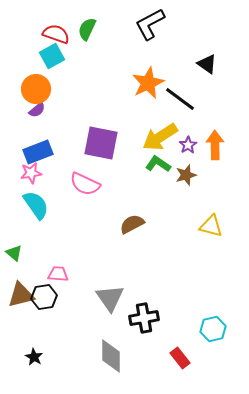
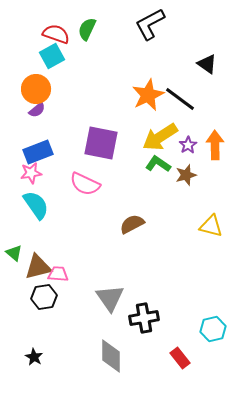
orange star: moved 12 px down
brown triangle: moved 17 px right, 28 px up
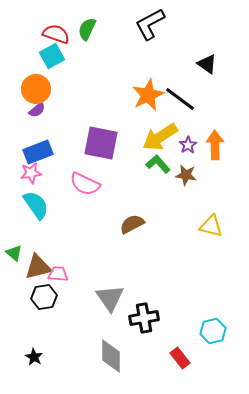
green L-shape: rotated 15 degrees clockwise
brown star: rotated 25 degrees clockwise
cyan hexagon: moved 2 px down
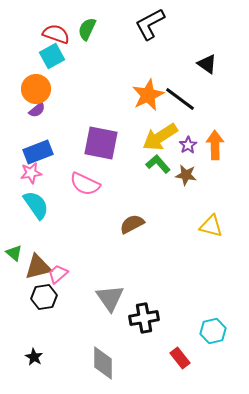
pink trapezoid: rotated 45 degrees counterclockwise
gray diamond: moved 8 px left, 7 px down
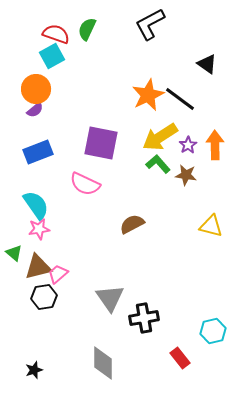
purple semicircle: moved 2 px left
pink star: moved 8 px right, 56 px down
black star: moved 13 px down; rotated 24 degrees clockwise
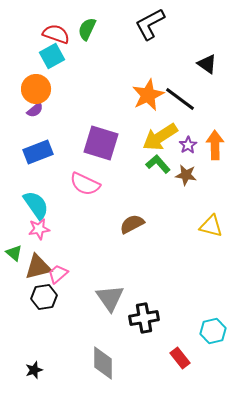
purple square: rotated 6 degrees clockwise
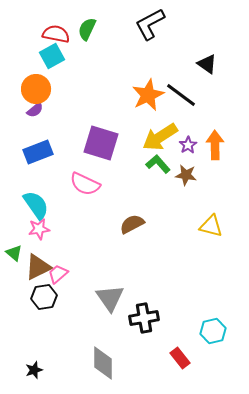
red semicircle: rotated 8 degrees counterclockwise
black line: moved 1 px right, 4 px up
brown triangle: rotated 12 degrees counterclockwise
